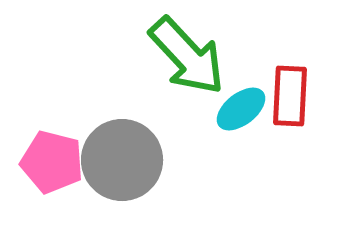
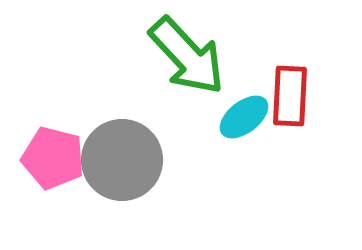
cyan ellipse: moved 3 px right, 8 px down
pink pentagon: moved 1 px right, 4 px up
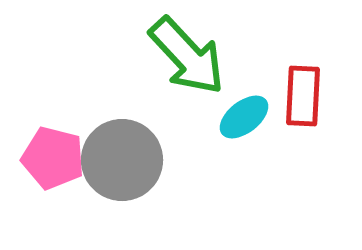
red rectangle: moved 13 px right
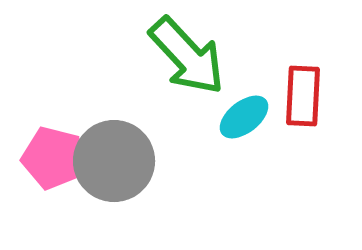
gray circle: moved 8 px left, 1 px down
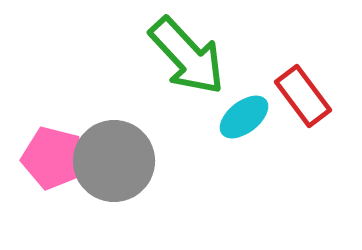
red rectangle: rotated 40 degrees counterclockwise
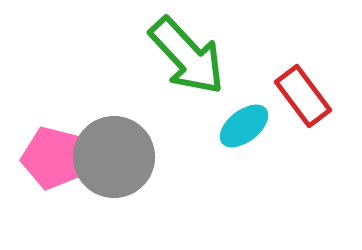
cyan ellipse: moved 9 px down
gray circle: moved 4 px up
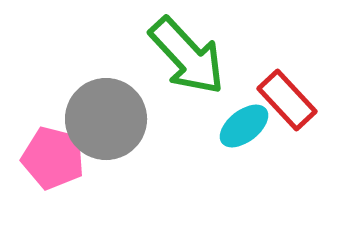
red rectangle: moved 16 px left, 4 px down; rotated 6 degrees counterclockwise
gray circle: moved 8 px left, 38 px up
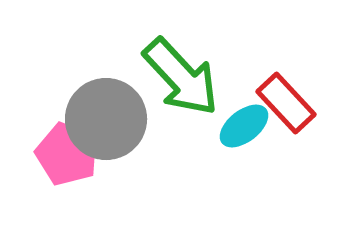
green arrow: moved 6 px left, 21 px down
red rectangle: moved 1 px left, 3 px down
pink pentagon: moved 14 px right, 4 px up; rotated 8 degrees clockwise
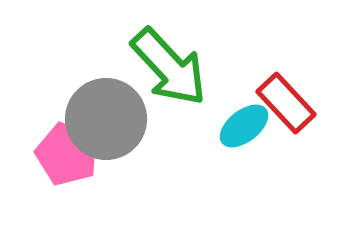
green arrow: moved 12 px left, 10 px up
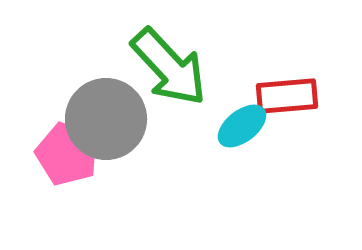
red rectangle: moved 1 px right, 7 px up; rotated 52 degrees counterclockwise
cyan ellipse: moved 2 px left
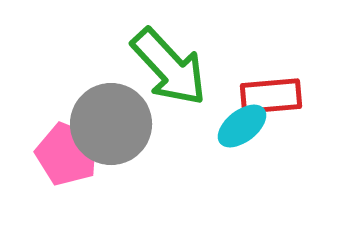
red rectangle: moved 16 px left
gray circle: moved 5 px right, 5 px down
